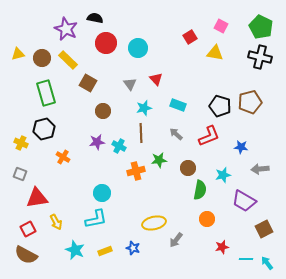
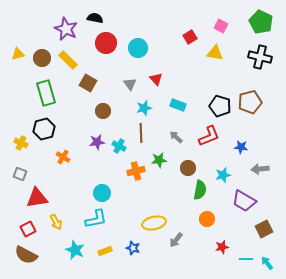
green pentagon at (261, 27): moved 5 px up
gray arrow at (176, 134): moved 3 px down
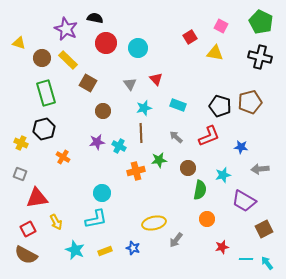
yellow triangle at (18, 54): moved 1 px right, 11 px up; rotated 32 degrees clockwise
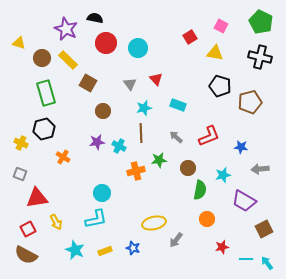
black pentagon at (220, 106): moved 20 px up
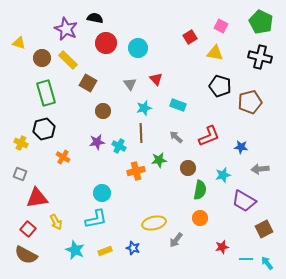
orange circle at (207, 219): moved 7 px left, 1 px up
red square at (28, 229): rotated 21 degrees counterclockwise
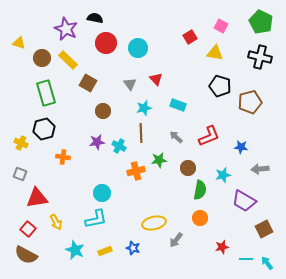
orange cross at (63, 157): rotated 24 degrees counterclockwise
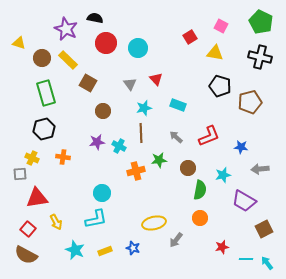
yellow cross at (21, 143): moved 11 px right, 15 px down
gray square at (20, 174): rotated 24 degrees counterclockwise
